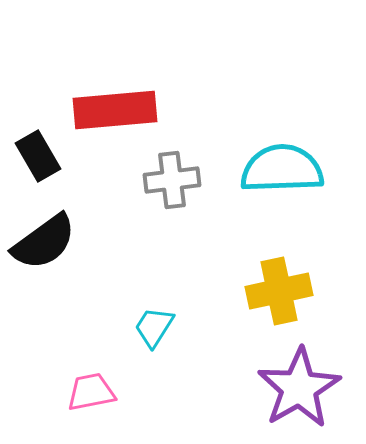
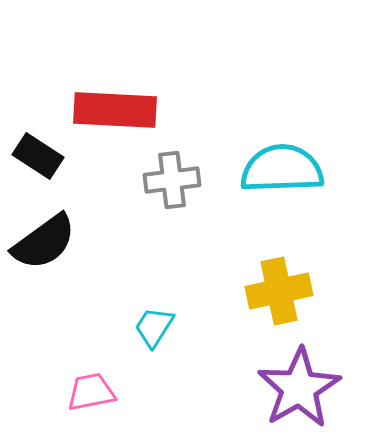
red rectangle: rotated 8 degrees clockwise
black rectangle: rotated 27 degrees counterclockwise
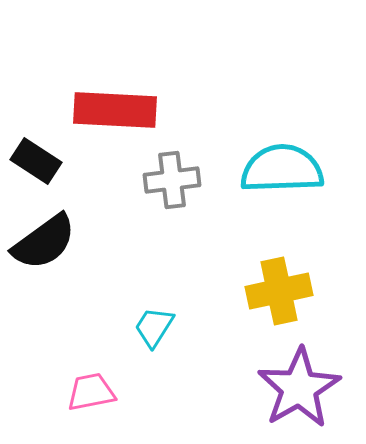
black rectangle: moved 2 px left, 5 px down
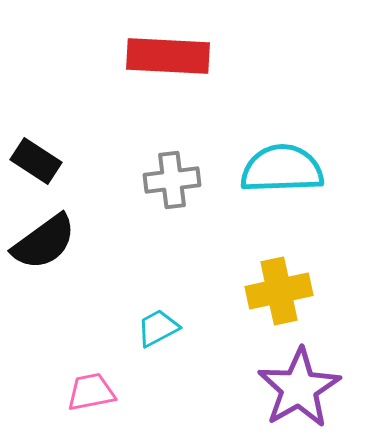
red rectangle: moved 53 px right, 54 px up
cyan trapezoid: moved 4 px right, 1 px down; rotated 30 degrees clockwise
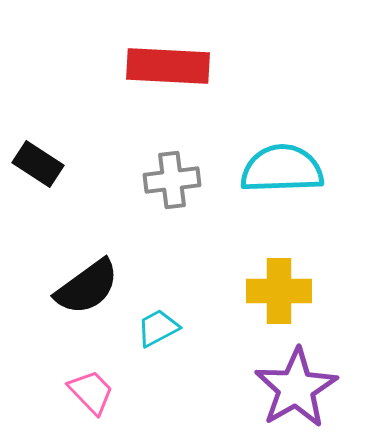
red rectangle: moved 10 px down
black rectangle: moved 2 px right, 3 px down
black semicircle: moved 43 px right, 45 px down
yellow cross: rotated 12 degrees clockwise
purple star: moved 3 px left
pink trapezoid: rotated 57 degrees clockwise
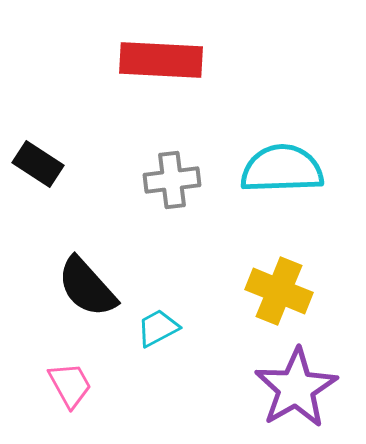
red rectangle: moved 7 px left, 6 px up
black semicircle: rotated 84 degrees clockwise
yellow cross: rotated 22 degrees clockwise
pink trapezoid: moved 21 px left, 7 px up; rotated 15 degrees clockwise
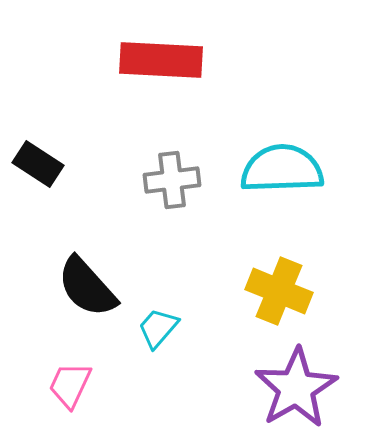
cyan trapezoid: rotated 21 degrees counterclockwise
pink trapezoid: rotated 126 degrees counterclockwise
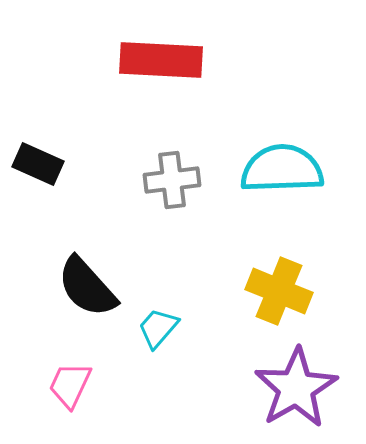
black rectangle: rotated 9 degrees counterclockwise
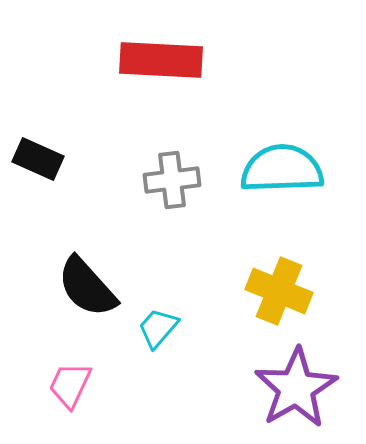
black rectangle: moved 5 px up
